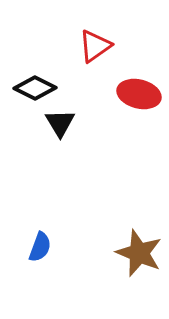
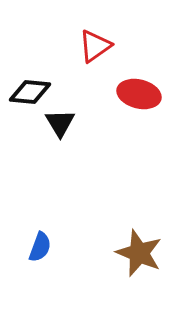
black diamond: moved 5 px left, 4 px down; rotated 21 degrees counterclockwise
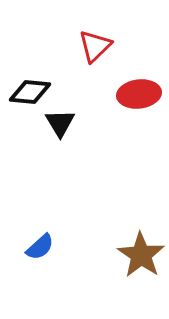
red triangle: rotated 9 degrees counterclockwise
red ellipse: rotated 21 degrees counterclockwise
blue semicircle: rotated 28 degrees clockwise
brown star: moved 2 px right, 2 px down; rotated 12 degrees clockwise
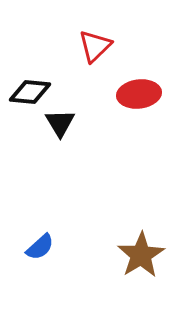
brown star: rotated 6 degrees clockwise
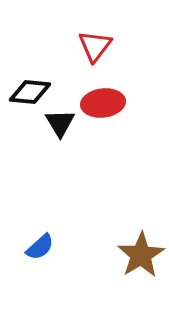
red triangle: rotated 9 degrees counterclockwise
red ellipse: moved 36 px left, 9 px down
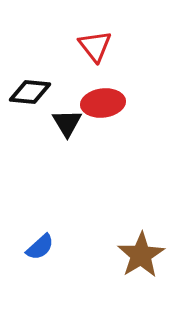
red triangle: rotated 15 degrees counterclockwise
black triangle: moved 7 px right
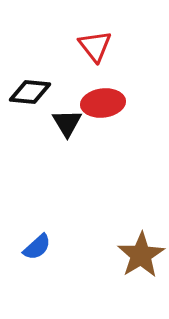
blue semicircle: moved 3 px left
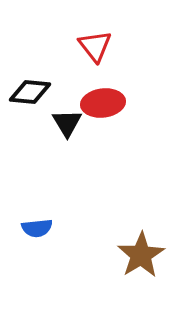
blue semicircle: moved 19 px up; rotated 36 degrees clockwise
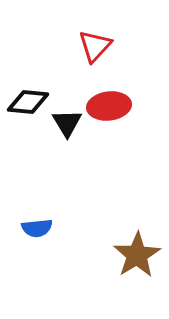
red triangle: rotated 21 degrees clockwise
black diamond: moved 2 px left, 10 px down
red ellipse: moved 6 px right, 3 px down
brown star: moved 4 px left
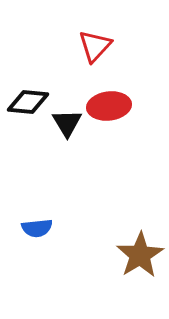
brown star: moved 3 px right
